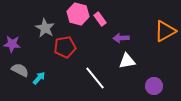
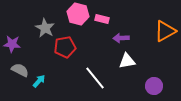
pink rectangle: moved 2 px right; rotated 40 degrees counterclockwise
cyan arrow: moved 3 px down
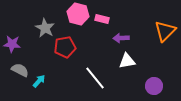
orange triangle: rotated 15 degrees counterclockwise
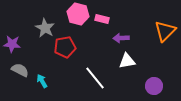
cyan arrow: moved 3 px right; rotated 72 degrees counterclockwise
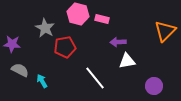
purple arrow: moved 3 px left, 4 px down
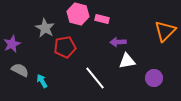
purple star: rotated 30 degrees counterclockwise
purple circle: moved 8 px up
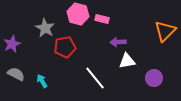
gray semicircle: moved 4 px left, 4 px down
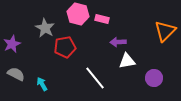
cyan arrow: moved 3 px down
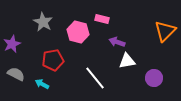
pink hexagon: moved 18 px down
gray star: moved 2 px left, 6 px up
purple arrow: moved 1 px left; rotated 21 degrees clockwise
red pentagon: moved 12 px left, 13 px down
cyan arrow: rotated 32 degrees counterclockwise
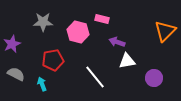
gray star: rotated 30 degrees counterclockwise
white line: moved 1 px up
cyan arrow: rotated 40 degrees clockwise
